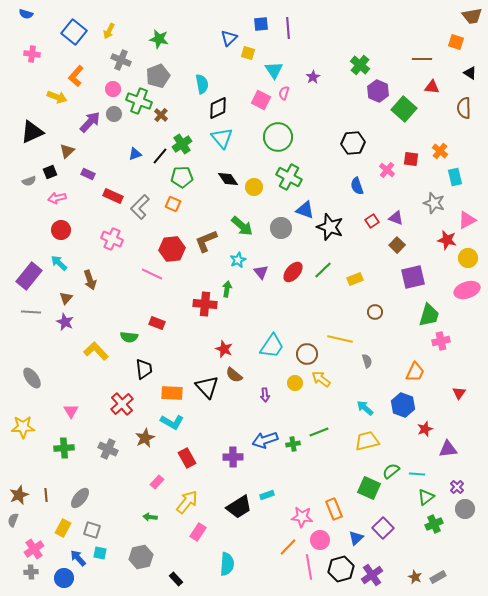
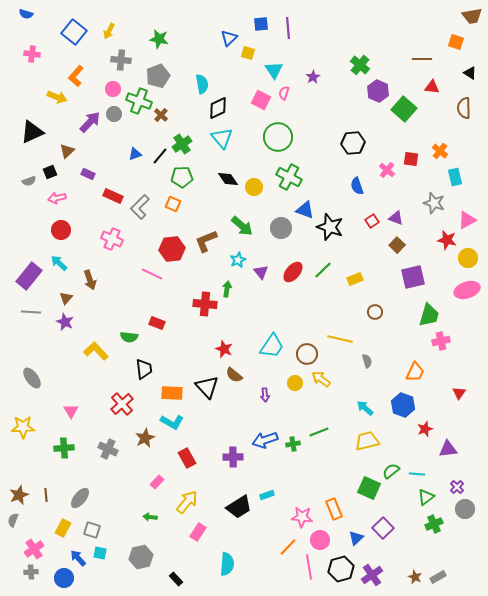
gray cross at (121, 60): rotated 18 degrees counterclockwise
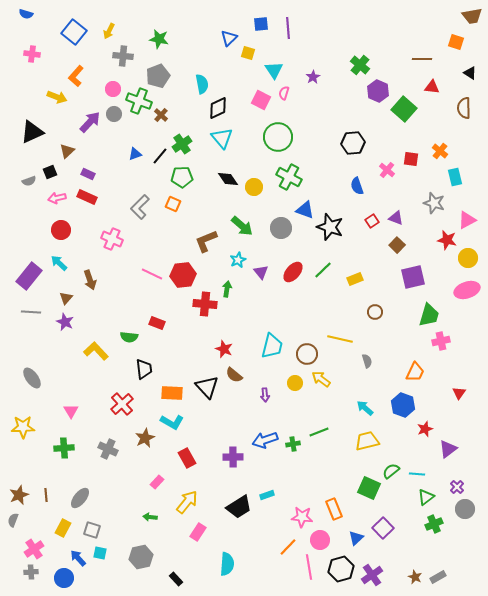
gray cross at (121, 60): moved 2 px right, 4 px up
red rectangle at (113, 196): moved 26 px left, 1 px down
red hexagon at (172, 249): moved 11 px right, 26 px down
cyan trapezoid at (272, 346): rotated 20 degrees counterclockwise
purple triangle at (448, 449): rotated 30 degrees counterclockwise
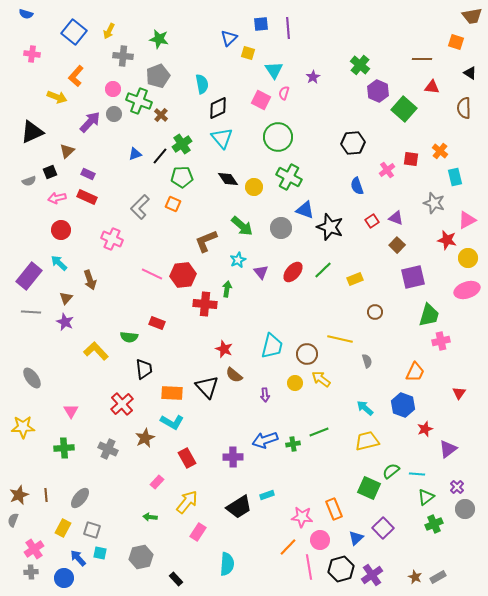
pink cross at (387, 170): rotated 14 degrees clockwise
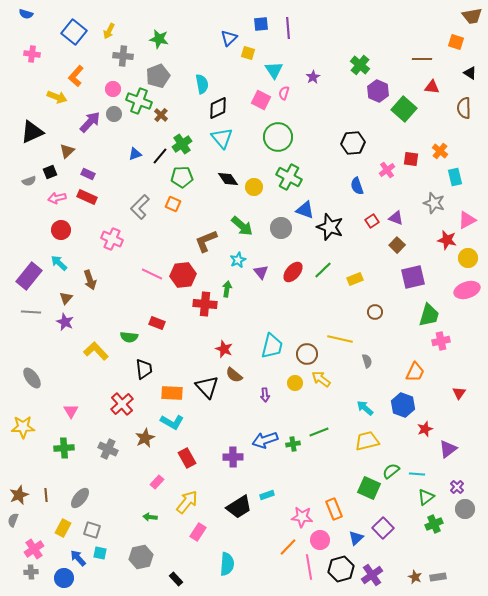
gray rectangle at (438, 577): rotated 21 degrees clockwise
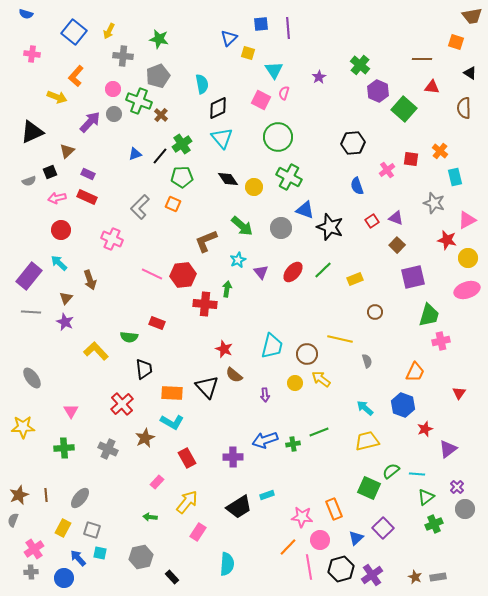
purple star at (313, 77): moved 6 px right
black rectangle at (176, 579): moved 4 px left, 2 px up
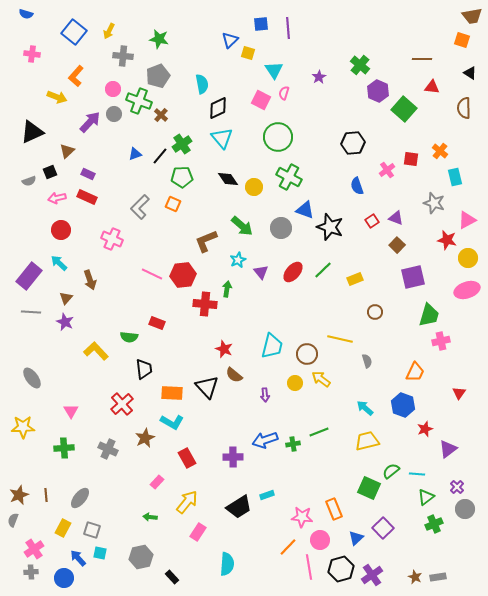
blue triangle at (229, 38): moved 1 px right, 2 px down
orange square at (456, 42): moved 6 px right, 2 px up
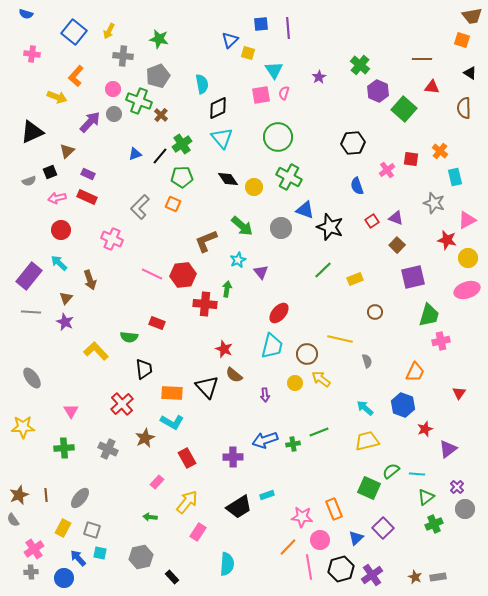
pink square at (261, 100): moved 5 px up; rotated 36 degrees counterclockwise
red ellipse at (293, 272): moved 14 px left, 41 px down
gray semicircle at (13, 520): rotated 56 degrees counterclockwise
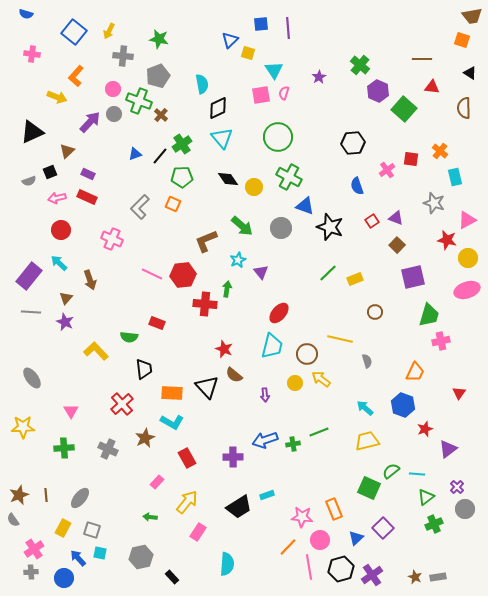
blue triangle at (305, 210): moved 4 px up
green line at (323, 270): moved 5 px right, 3 px down
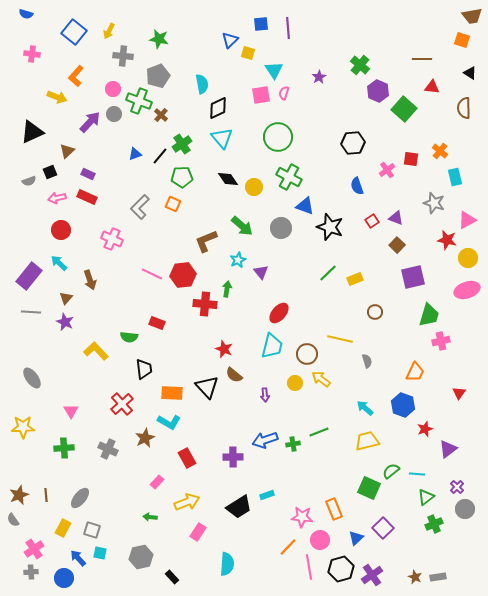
cyan L-shape at (172, 422): moved 3 px left
yellow arrow at (187, 502): rotated 30 degrees clockwise
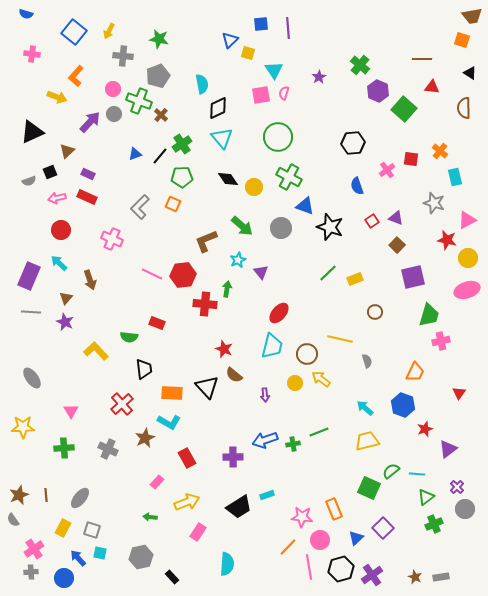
purple rectangle at (29, 276): rotated 16 degrees counterclockwise
gray rectangle at (438, 577): moved 3 px right
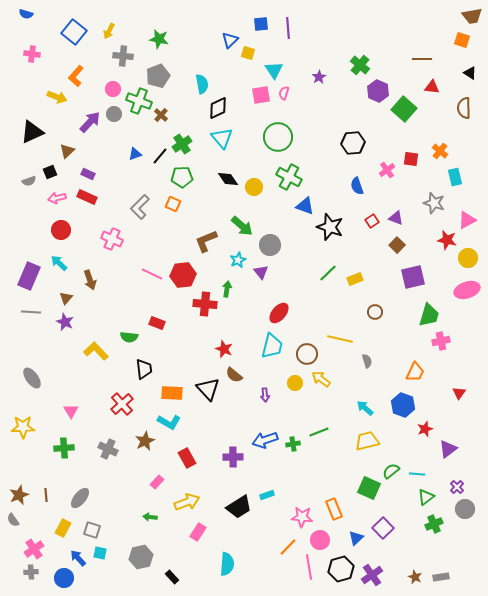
gray circle at (281, 228): moved 11 px left, 17 px down
black triangle at (207, 387): moved 1 px right, 2 px down
brown star at (145, 438): moved 3 px down
